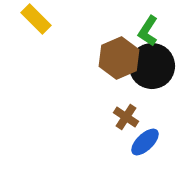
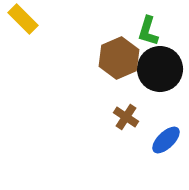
yellow rectangle: moved 13 px left
green L-shape: rotated 16 degrees counterclockwise
black circle: moved 8 px right, 3 px down
blue ellipse: moved 21 px right, 2 px up
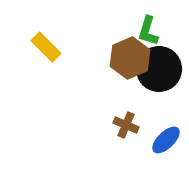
yellow rectangle: moved 23 px right, 28 px down
brown hexagon: moved 11 px right
black circle: moved 1 px left
brown cross: moved 8 px down; rotated 10 degrees counterclockwise
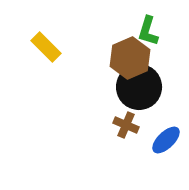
black circle: moved 20 px left, 18 px down
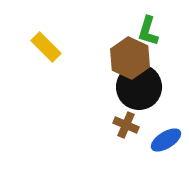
brown hexagon: rotated 12 degrees counterclockwise
blue ellipse: rotated 12 degrees clockwise
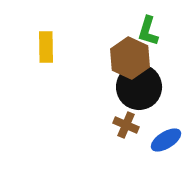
yellow rectangle: rotated 44 degrees clockwise
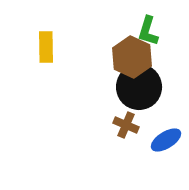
brown hexagon: moved 2 px right, 1 px up
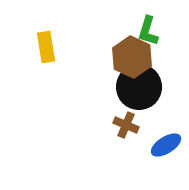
yellow rectangle: rotated 8 degrees counterclockwise
blue ellipse: moved 5 px down
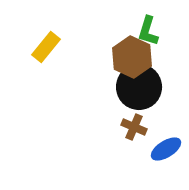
yellow rectangle: rotated 48 degrees clockwise
brown cross: moved 8 px right, 2 px down
blue ellipse: moved 4 px down
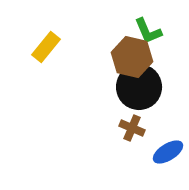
green L-shape: rotated 40 degrees counterclockwise
brown hexagon: rotated 12 degrees counterclockwise
brown cross: moved 2 px left, 1 px down
blue ellipse: moved 2 px right, 3 px down
